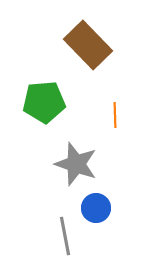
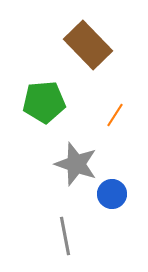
orange line: rotated 35 degrees clockwise
blue circle: moved 16 px right, 14 px up
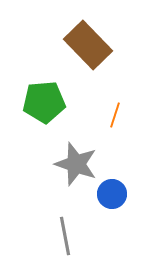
orange line: rotated 15 degrees counterclockwise
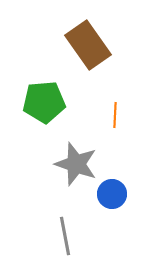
brown rectangle: rotated 9 degrees clockwise
orange line: rotated 15 degrees counterclockwise
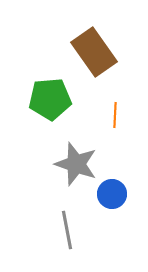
brown rectangle: moved 6 px right, 7 px down
green pentagon: moved 6 px right, 3 px up
gray line: moved 2 px right, 6 px up
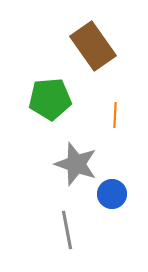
brown rectangle: moved 1 px left, 6 px up
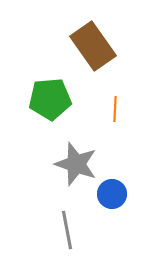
orange line: moved 6 px up
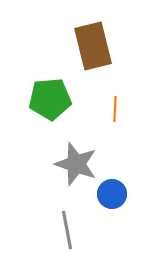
brown rectangle: rotated 21 degrees clockwise
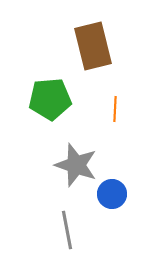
gray star: moved 1 px down
